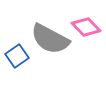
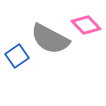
pink diamond: moved 2 px up
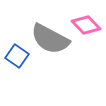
blue square: rotated 20 degrees counterclockwise
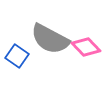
pink diamond: moved 22 px down
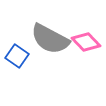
pink diamond: moved 5 px up
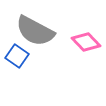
gray semicircle: moved 15 px left, 8 px up
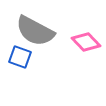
blue square: moved 3 px right, 1 px down; rotated 15 degrees counterclockwise
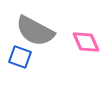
pink diamond: rotated 20 degrees clockwise
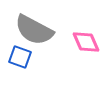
gray semicircle: moved 1 px left, 1 px up
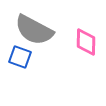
pink diamond: rotated 24 degrees clockwise
